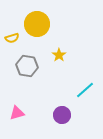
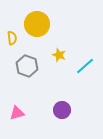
yellow semicircle: rotated 80 degrees counterclockwise
yellow star: rotated 16 degrees counterclockwise
gray hexagon: rotated 10 degrees clockwise
cyan line: moved 24 px up
purple circle: moved 5 px up
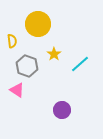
yellow circle: moved 1 px right
yellow semicircle: moved 3 px down
yellow star: moved 5 px left, 1 px up; rotated 16 degrees clockwise
cyan line: moved 5 px left, 2 px up
pink triangle: moved 23 px up; rotated 49 degrees clockwise
